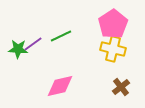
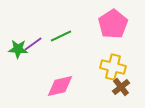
yellow cross: moved 18 px down
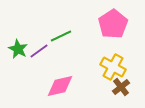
purple line: moved 6 px right, 7 px down
green star: rotated 24 degrees clockwise
yellow cross: rotated 15 degrees clockwise
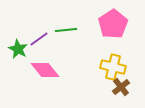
green line: moved 5 px right, 6 px up; rotated 20 degrees clockwise
purple line: moved 12 px up
yellow cross: rotated 15 degrees counterclockwise
pink diamond: moved 15 px left, 16 px up; rotated 64 degrees clockwise
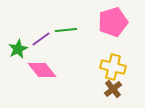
pink pentagon: moved 2 px up; rotated 16 degrees clockwise
purple line: moved 2 px right
green star: rotated 18 degrees clockwise
pink diamond: moved 3 px left
brown cross: moved 8 px left, 2 px down
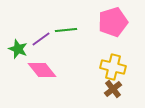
green star: rotated 24 degrees counterclockwise
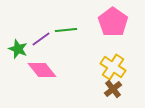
pink pentagon: rotated 20 degrees counterclockwise
yellow cross: rotated 20 degrees clockwise
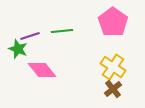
green line: moved 4 px left, 1 px down
purple line: moved 11 px left, 3 px up; rotated 18 degrees clockwise
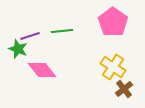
brown cross: moved 11 px right
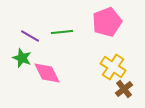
pink pentagon: moved 6 px left; rotated 16 degrees clockwise
green line: moved 1 px down
purple line: rotated 48 degrees clockwise
green star: moved 4 px right, 9 px down
pink diamond: moved 5 px right, 3 px down; rotated 12 degrees clockwise
